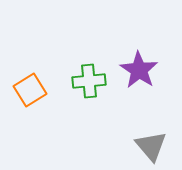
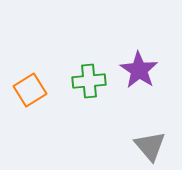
gray triangle: moved 1 px left
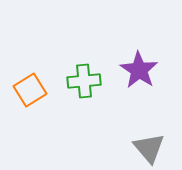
green cross: moved 5 px left
gray triangle: moved 1 px left, 2 px down
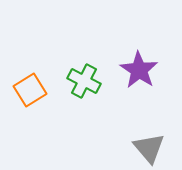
green cross: rotated 32 degrees clockwise
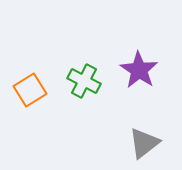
gray triangle: moved 5 px left, 5 px up; rotated 32 degrees clockwise
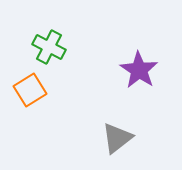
green cross: moved 35 px left, 34 px up
gray triangle: moved 27 px left, 5 px up
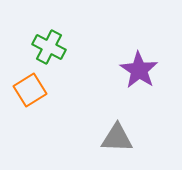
gray triangle: rotated 40 degrees clockwise
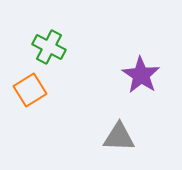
purple star: moved 2 px right, 5 px down
gray triangle: moved 2 px right, 1 px up
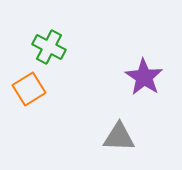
purple star: moved 3 px right, 2 px down
orange square: moved 1 px left, 1 px up
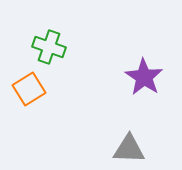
green cross: rotated 8 degrees counterclockwise
gray triangle: moved 10 px right, 12 px down
